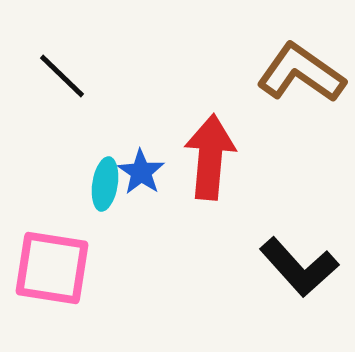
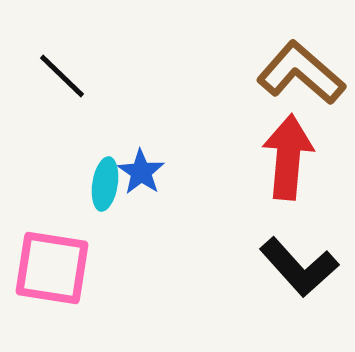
brown L-shape: rotated 6 degrees clockwise
red arrow: moved 78 px right
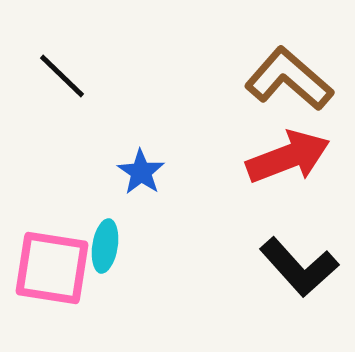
brown L-shape: moved 12 px left, 6 px down
red arrow: rotated 64 degrees clockwise
cyan ellipse: moved 62 px down
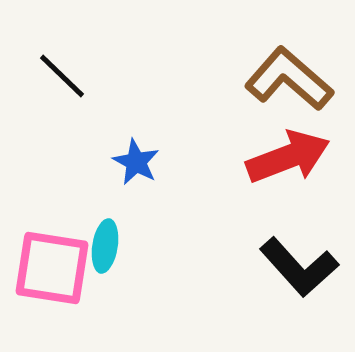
blue star: moved 5 px left, 10 px up; rotated 6 degrees counterclockwise
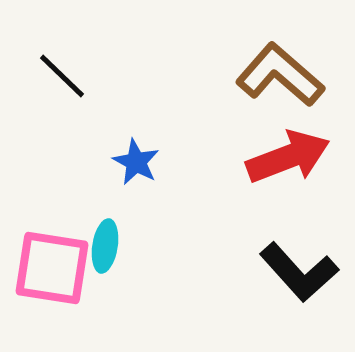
brown L-shape: moved 9 px left, 4 px up
black L-shape: moved 5 px down
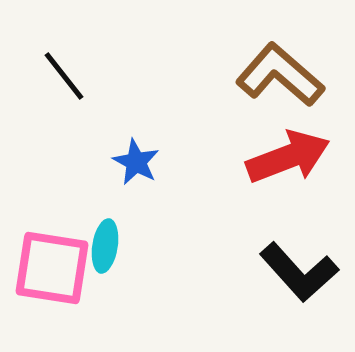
black line: moved 2 px right; rotated 8 degrees clockwise
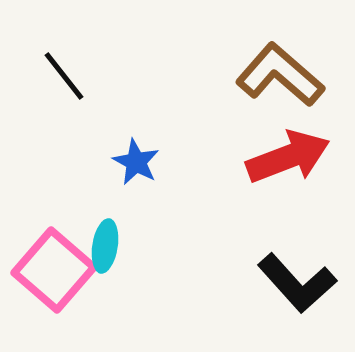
pink square: moved 2 px right, 2 px down; rotated 32 degrees clockwise
black L-shape: moved 2 px left, 11 px down
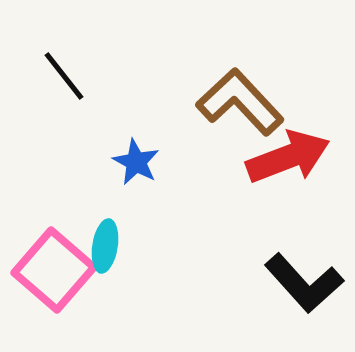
brown L-shape: moved 40 px left, 27 px down; rotated 6 degrees clockwise
black L-shape: moved 7 px right
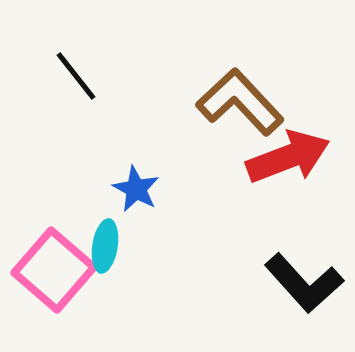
black line: moved 12 px right
blue star: moved 27 px down
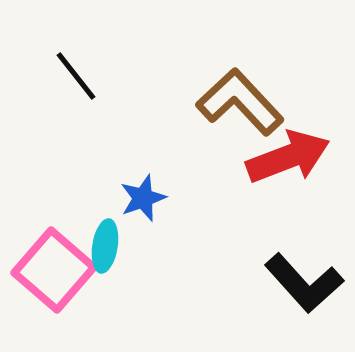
blue star: moved 7 px right, 9 px down; rotated 24 degrees clockwise
